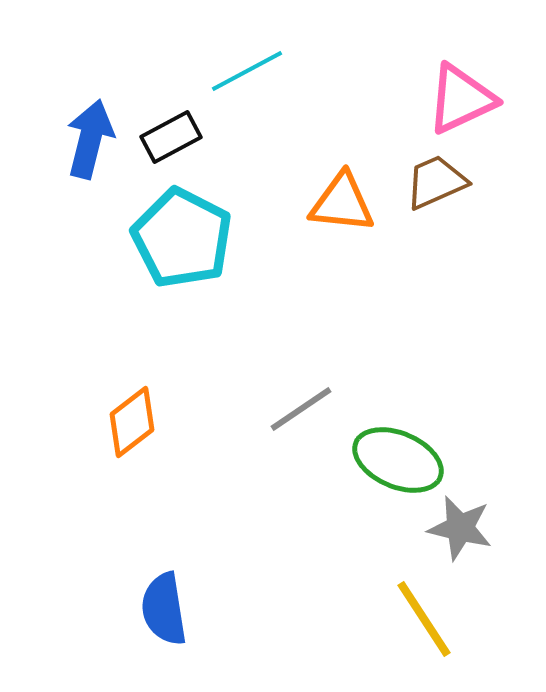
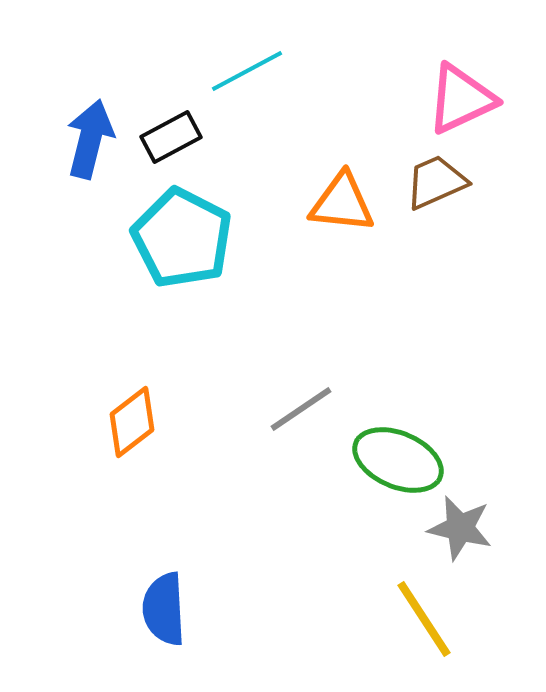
blue semicircle: rotated 6 degrees clockwise
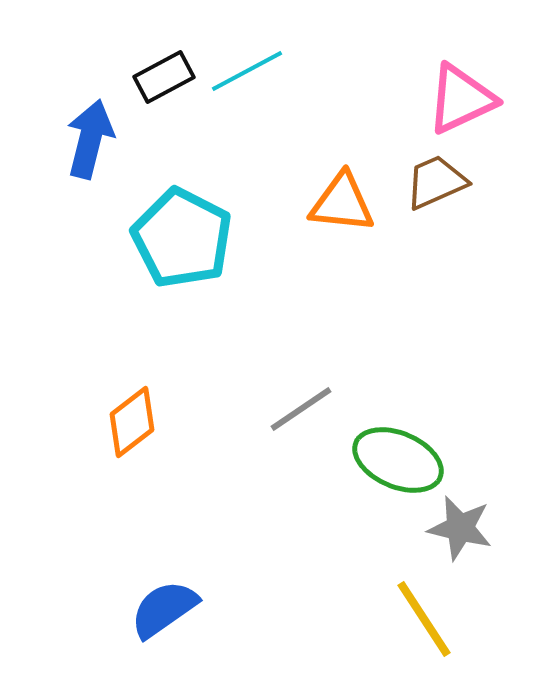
black rectangle: moved 7 px left, 60 px up
blue semicircle: rotated 58 degrees clockwise
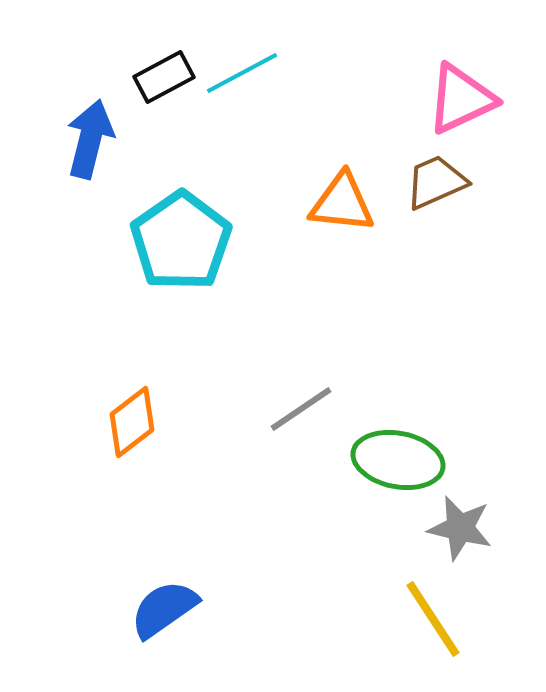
cyan line: moved 5 px left, 2 px down
cyan pentagon: moved 1 px left, 3 px down; rotated 10 degrees clockwise
green ellipse: rotated 12 degrees counterclockwise
yellow line: moved 9 px right
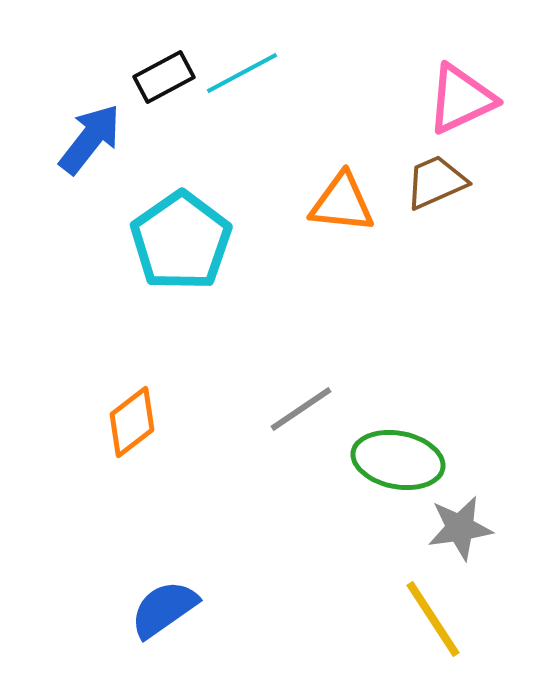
blue arrow: rotated 24 degrees clockwise
gray star: rotated 22 degrees counterclockwise
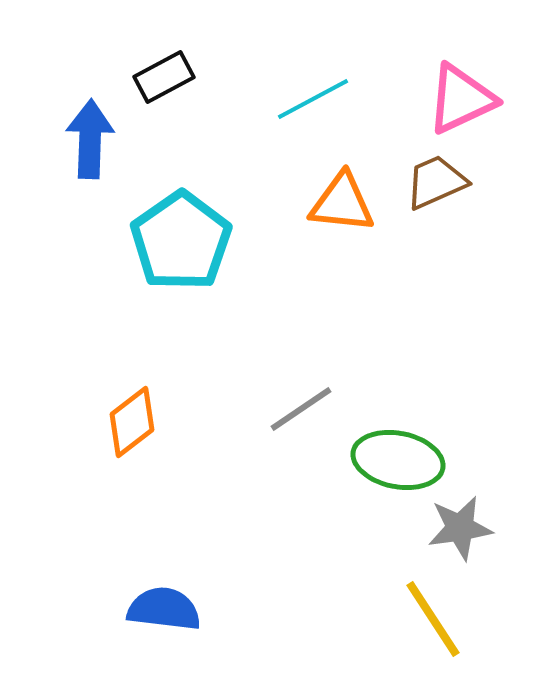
cyan line: moved 71 px right, 26 px down
blue arrow: rotated 36 degrees counterclockwise
blue semicircle: rotated 42 degrees clockwise
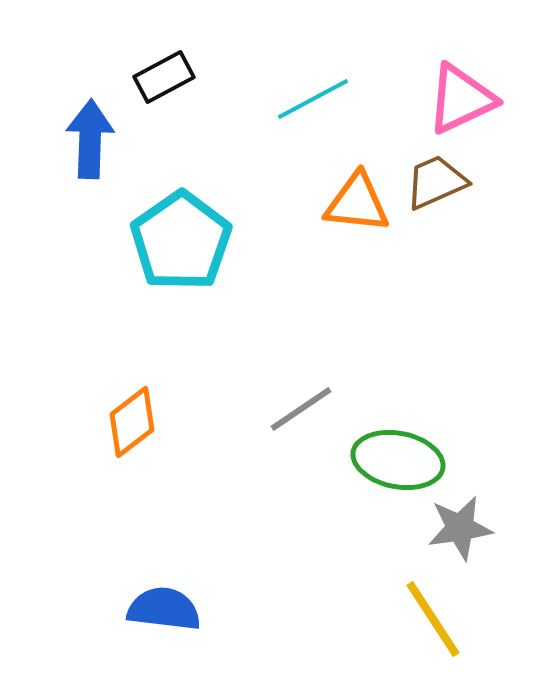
orange triangle: moved 15 px right
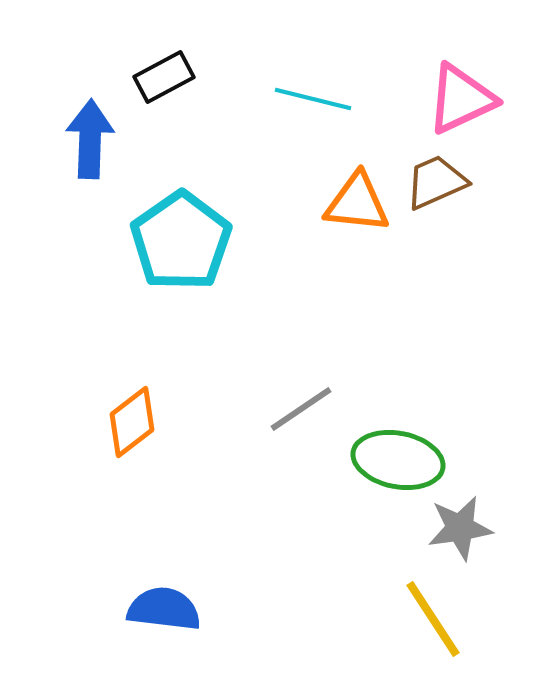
cyan line: rotated 42 degrees clockwise
